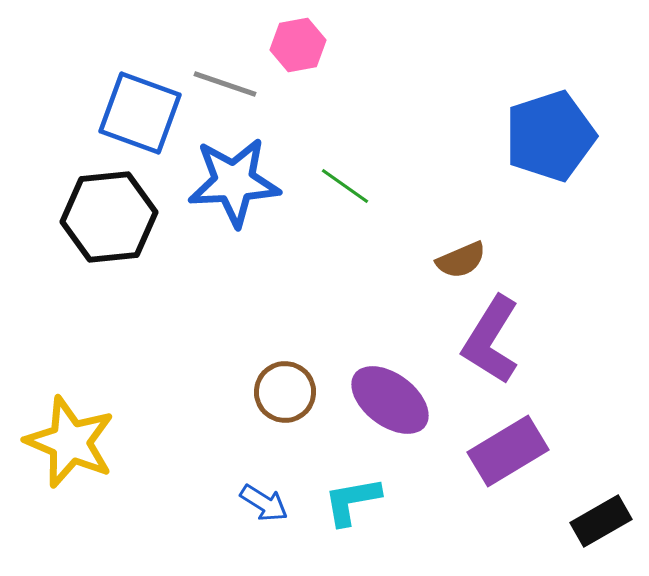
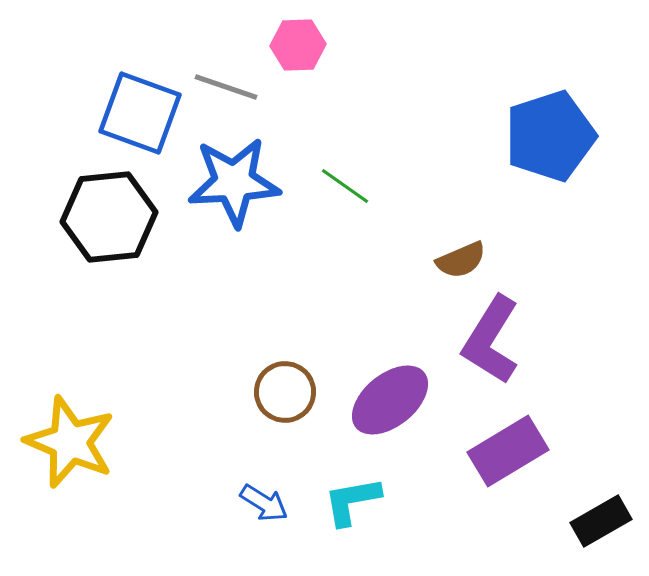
pink hexagon: rotated 8 degrees clockwise
gray line: moved 1 px right, 3 px down
purple ellipse: rotated 76 degrees counterclockwise
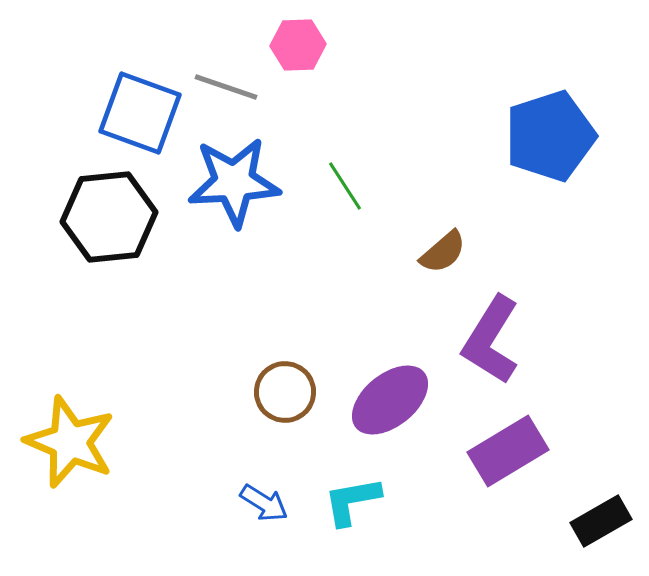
green line: rotated 22 degrees clockwise
brown semicircle: moved 18 px left, 8 px up; rotated 18 degrees counterclockwise
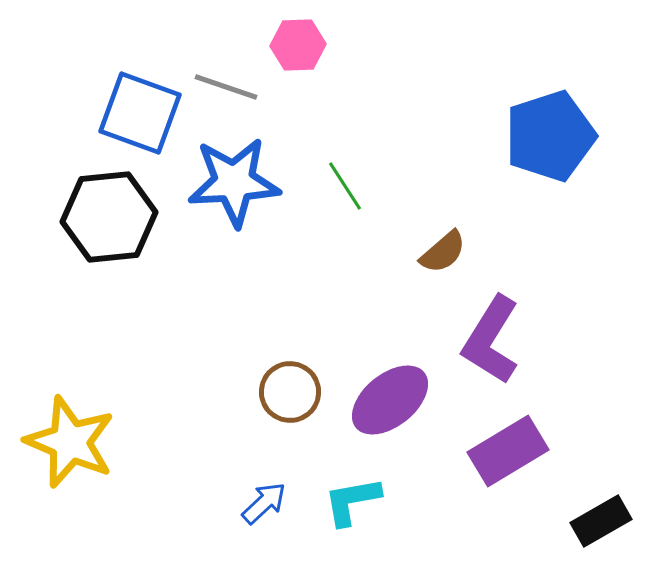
brown circle: moved 5 px right
blue arrow: rotated 75 degrees counterclockwise
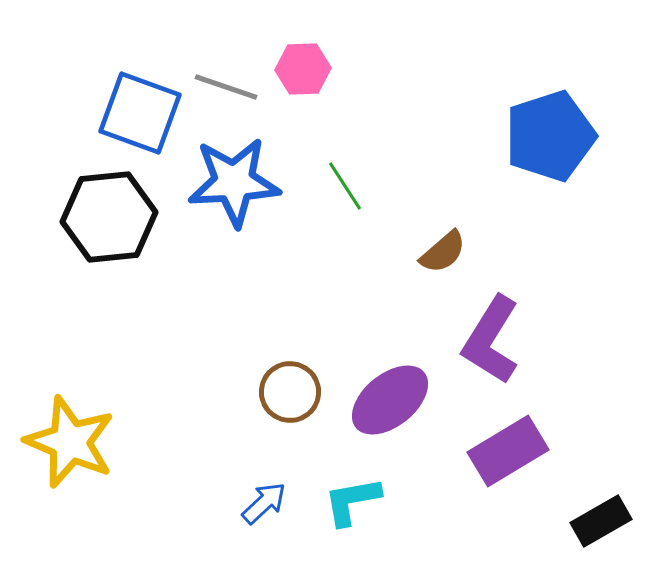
pink hexagon: moved 5 px right, 24 px down
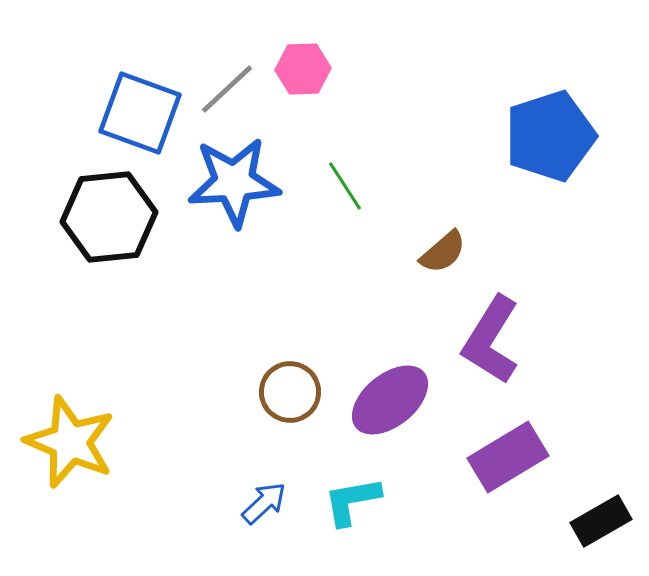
gray line: moved 1 px right, 2 px down; rotated 62 degrees counterclockwise
purple rectangle: moved 6 px down
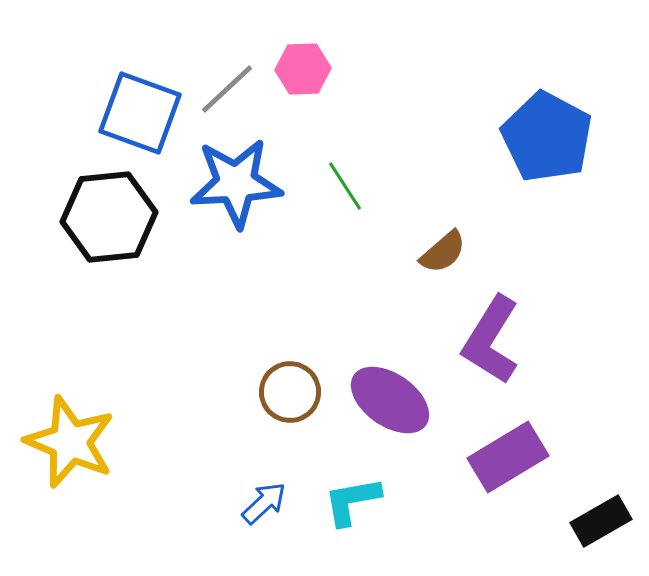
blue pentagon: moved 3 px left, 1 px down; rotated 26 degrees counterclockwise
blue star: moved 2 px right, 1 px down
purple ellipse: rotated 74 degrees clockwise
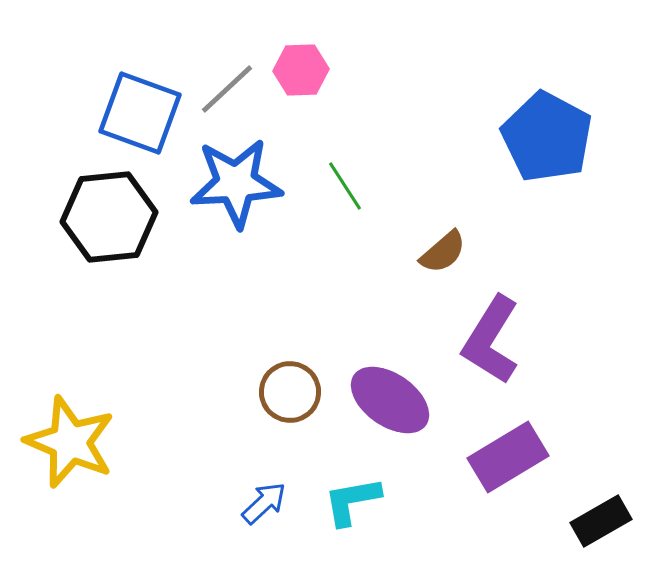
pink hexagon: moved 2 px left, 1 px down
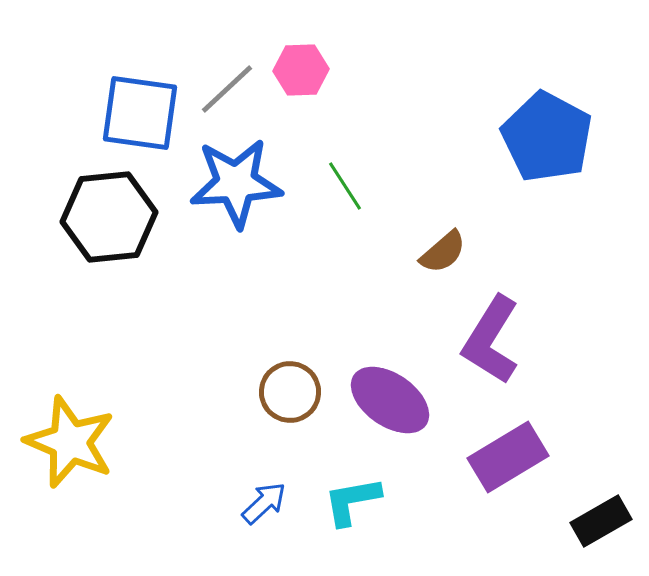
blue square: rotated 12 degrees counterclockwise
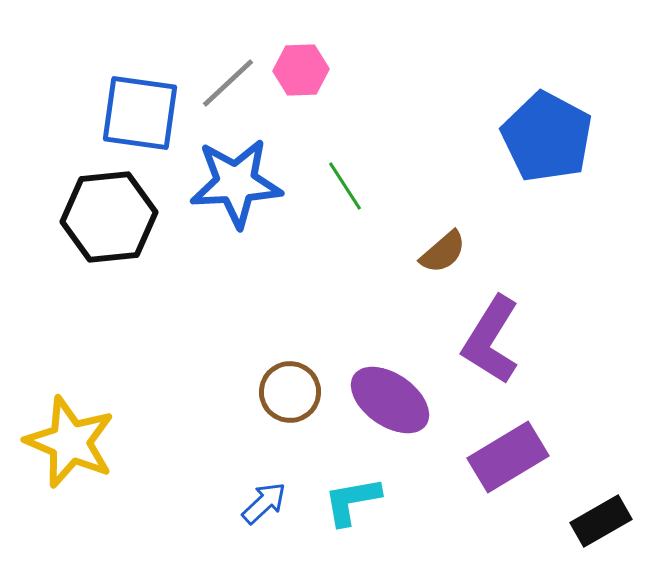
gray line: moved 1 px right, 6 px up
